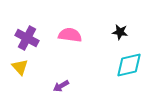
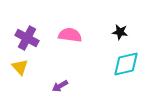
cyan diamond: moved 3 px left, 1 px up
purple arrow: moved 1 px left
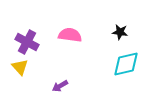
purple cross: moved 4 px down
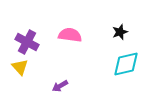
black star: rotated 28 degrees counterclockwise
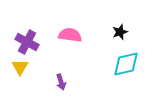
yellow triangle: rotated 12 degrees clockwise
purple arrow: moved 1 px right, 4 px up; rotated 77 degrees counterclockwise
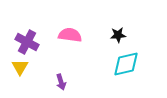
black star: moved 2 px left, 3 px down; rotated 14 degrees clockwise
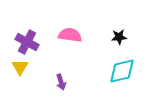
black star: moved 1 px right, 2 px down
cyan diamond: moved 4 px left, 7 px down
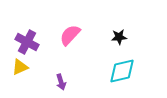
pink semicircle: rotated 55 degrees counterclockwise
yellow triangle: rotated 36 degrees clockwise
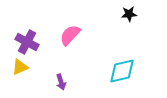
black star: moved 10 px right, 23 px up
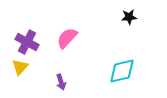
black star: moved 3 px down
pink semicircle: moved 3 px left, 3 px down
yellow triangle: rotated 24 degrees counterclockwise
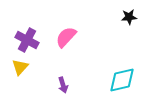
pink semicircle: moved 1 px left, 1 px up
purple cross: moved 2 px up
cyan diamond: moved 9 px down
purple arrow: moved 2 px right, 3 px down
